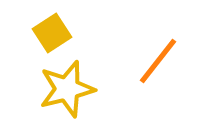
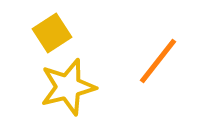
yellow star: moved 1 px right, 2 px up
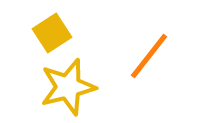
orange line: moved 9 px left, 5 px up
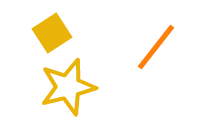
orange line: moved 7 px right, 9 px up
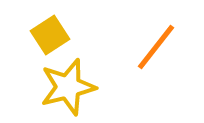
yellow square: moved 2 px left, 2 px down
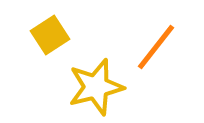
yellow star: moved 28 px right
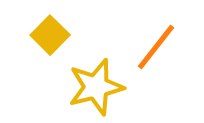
yellow square: rotated 12 degrees counterclockwise
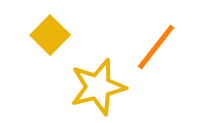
yellow star: moved 2 px right
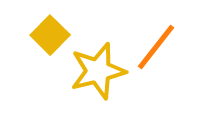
yellow star: moved 16 px up
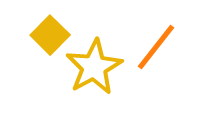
yellow star: moved 4 px left, 4 px up; rotated 14 degrees counterclockwise
